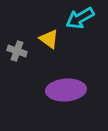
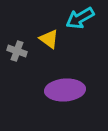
purple ellipse: moved 1 px left
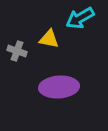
yellow triangle: rotated 25 degrees counterclockwise
purple ellipse: moved 6 px left, 3 px up
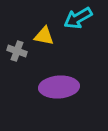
cyan arrow: moved 2 px left
yellow triangle: moved 5 px left, 3 px up
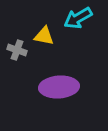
gray cross: moved 1 px up
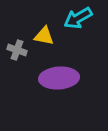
purple ellipse: moved 9 px up
